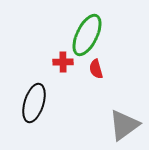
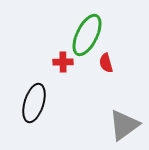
red semicircle: moved 10 px right, 6 px up
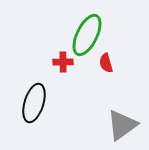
gray triangle: moved 2 px left
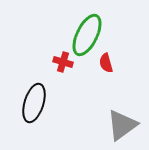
red cross: rotated 18 degrees clockwise
